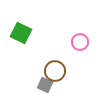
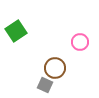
green square: moved 5 px left, 2 px up; rotated 30 degrees clockwise
brown circle: moved 3 px up
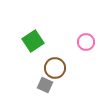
green square: moved 17 px right, 10 px down
pink circle: moved 6 px right
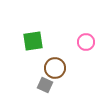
green square: rotated 25 degrees clockwise
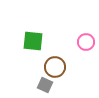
green square: rotated 15 degrees clockwise
brown circle: moved 1 px up
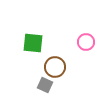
green square: moved 2 px down
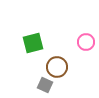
green square: rotated 20 degrees counterclockwise
brown circle: moved 2 px right
